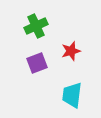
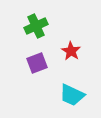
red star: rotated 24 degrees counterclockwise
cyan trapezoid: rotated 72 degrees counterclockwise
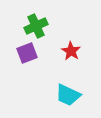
purple square: moved 10 px left, 10 px up
cyan trapezoid: moved 4 px left
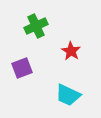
purple square: moved 5 px left, 15 px down
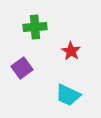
green cross: moved 1 px left, 1 px down; rotated 20 degrees clockwise
purple square: rotated 15 degrees counterclockwise
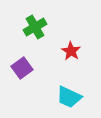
green cross: rotated 25 degrees counterclockwise
cyan trapezoid: moved 1 px right, 2 px down
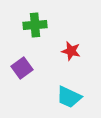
green cross: moved 2 px up; rotated 25 degrees clockwise
red star: rotated 18 degrees counterclockwise
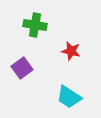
green cross: rotated 15 degrees clockwise
cyan trapezoid: rotated 8 degrees clockwise
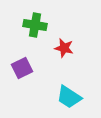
red star: moved 7 px left, 3 px up
purple square: rotated 10 degrees clockwise
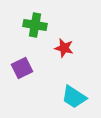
cyan trapezoid: moved 5 px right
